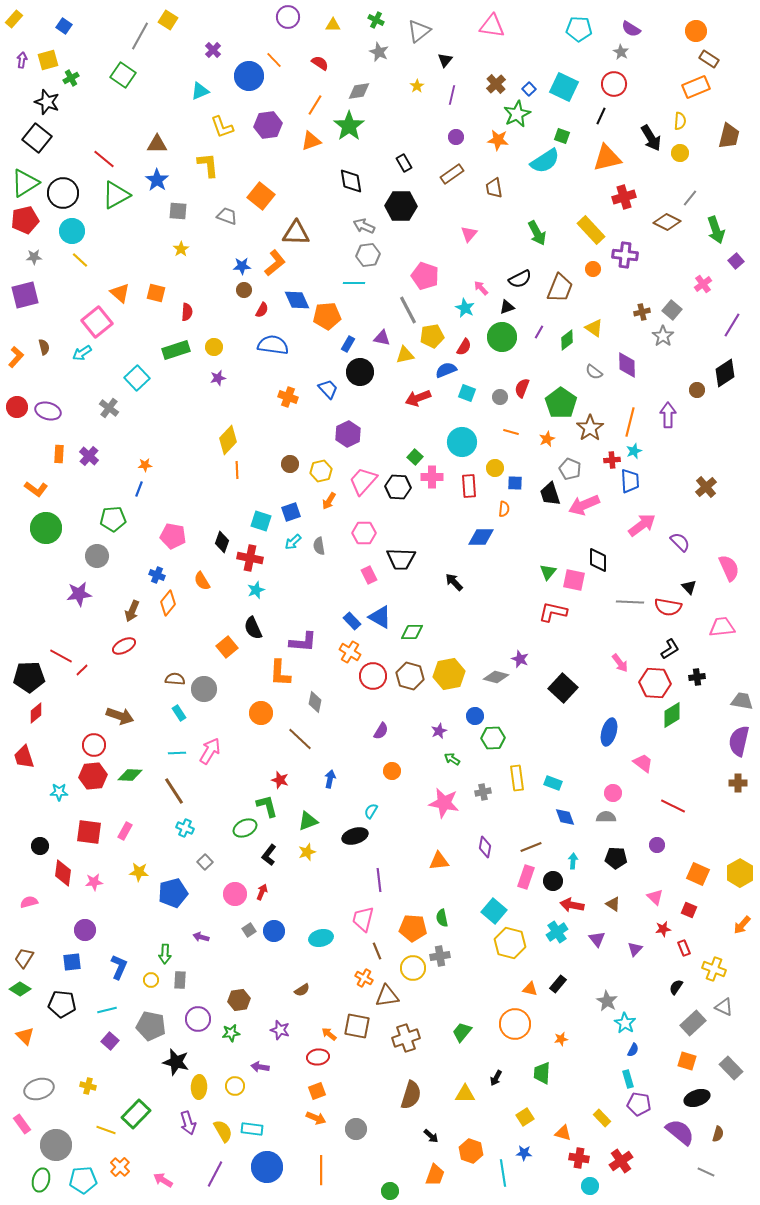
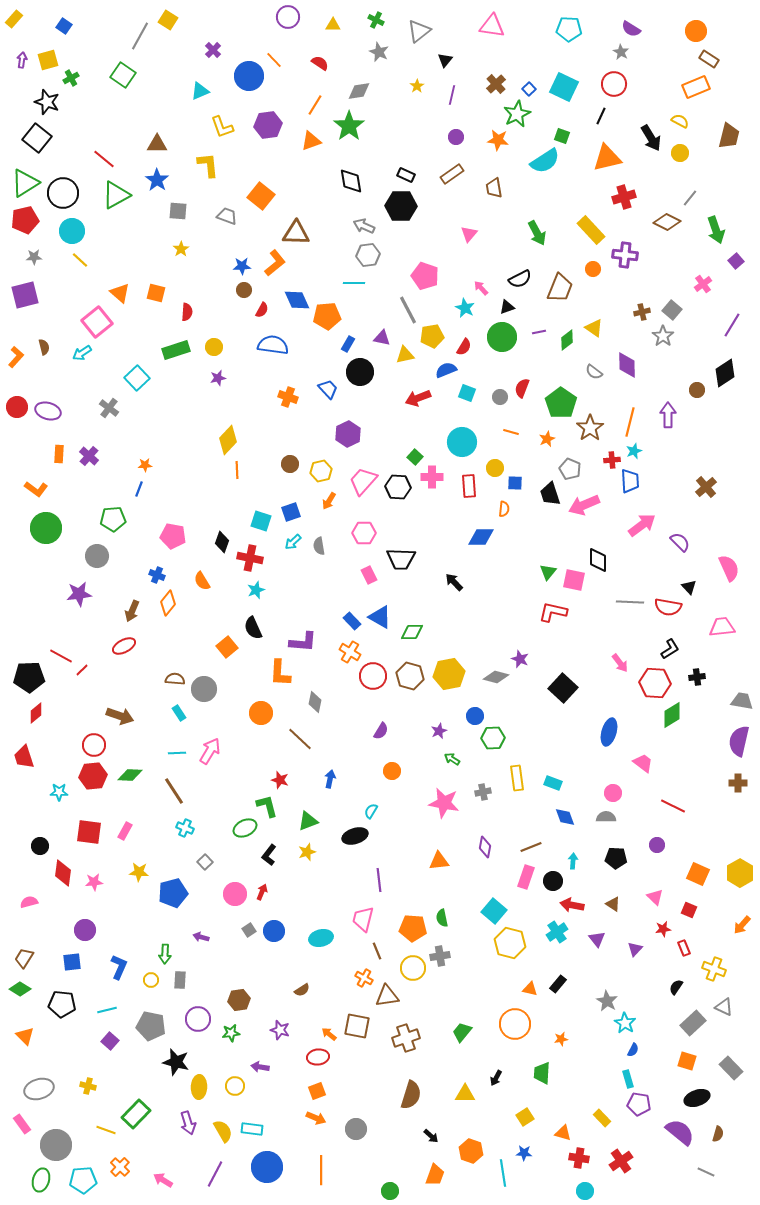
cyan pentagon at (579, 29): moved 10 px left
yellow semicircle at (680, 121): rotated 66 degrees counterclockwise
black rectangle at (404, 163): moved 2 px right, 12 px down; rotated 36 degrees counterclockwise
purple line at (539, 332): rotated 48 degrees clockwise
cyan circle at (590, 1186): moved 5 px left, 5 px down
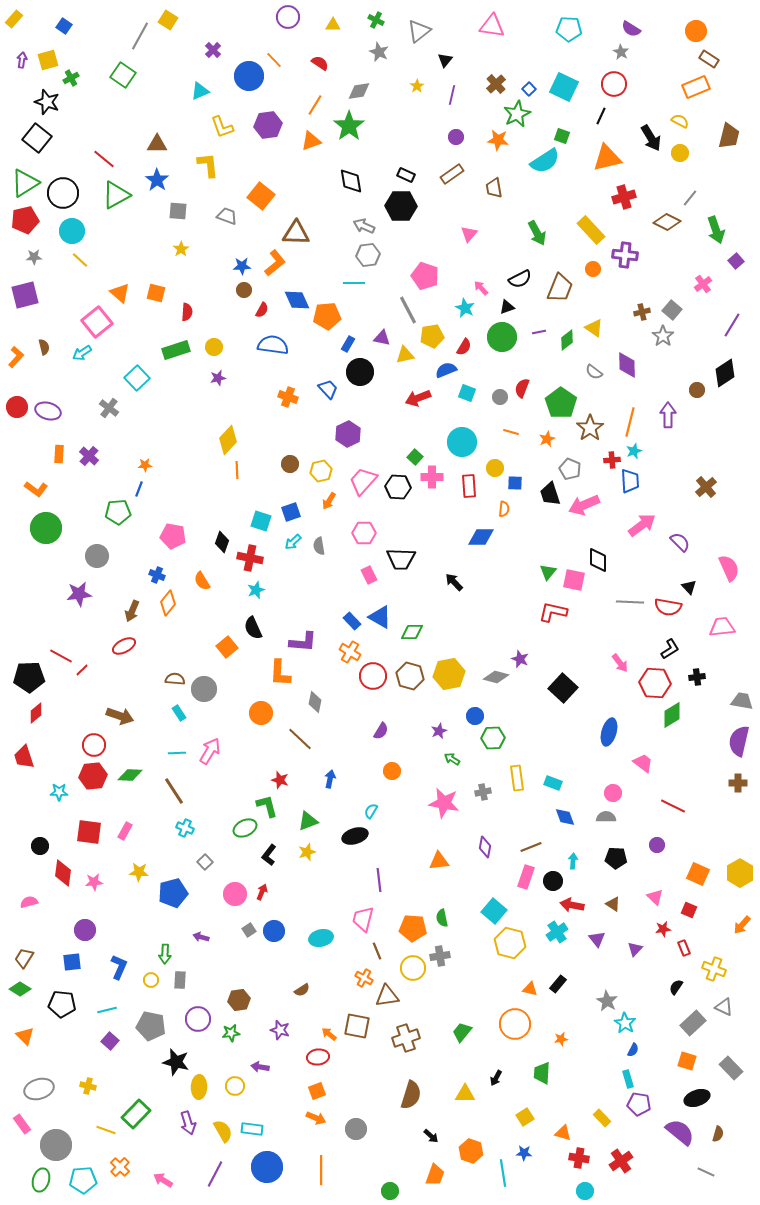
green pentagon at (113, 519): moved 5 px right, 7 px up
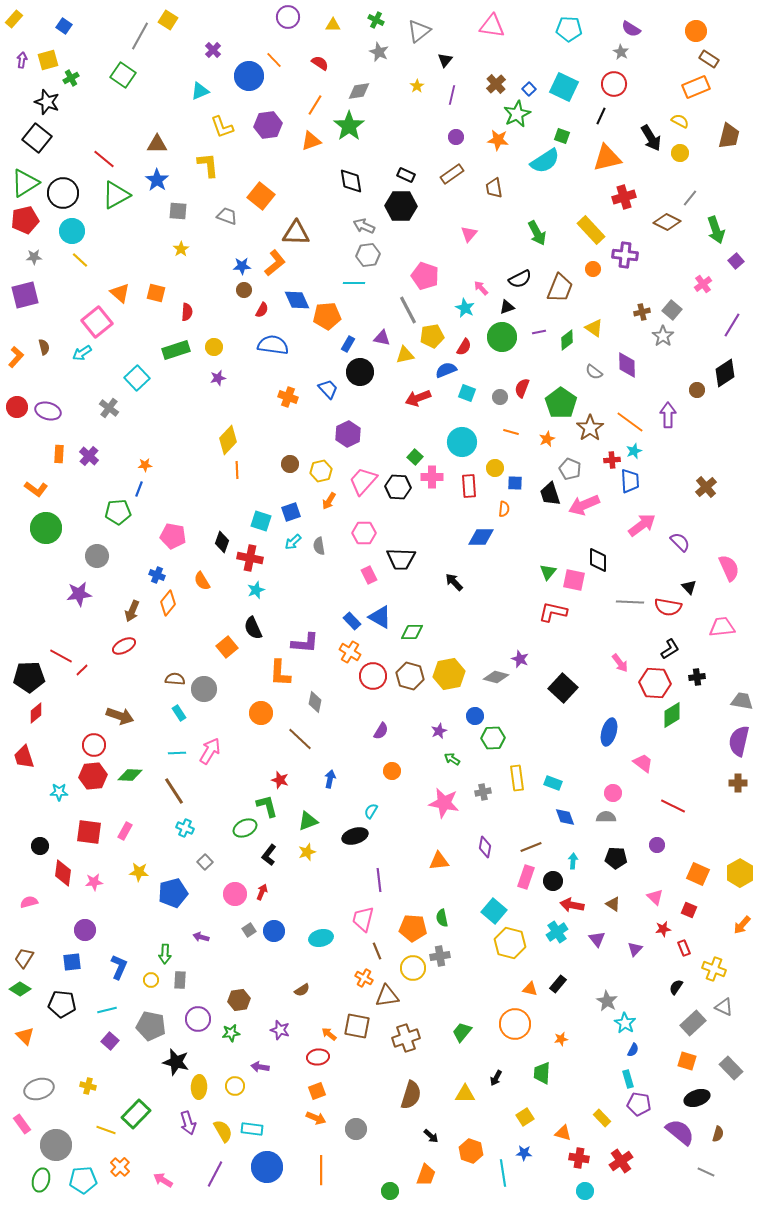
orange line at (630, 422): rotated 68 degrees counterclockwise
purple L-shape at (303, 642): moved 2 px right, 1 px down
orange trapezoid at (435, 1175): moved 9 px left
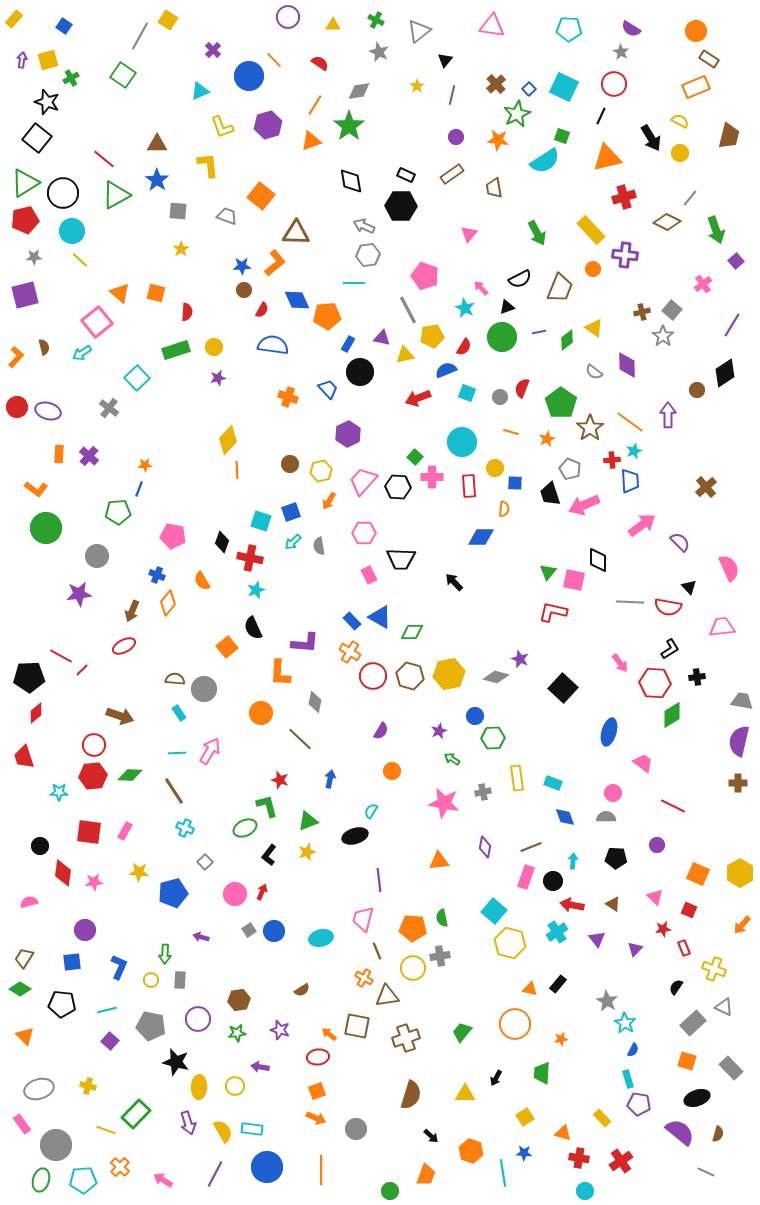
purple hexagon at (268, 125): rotated 8 degrees counterclockwise
green star at (231, 1033): moved 6 px right
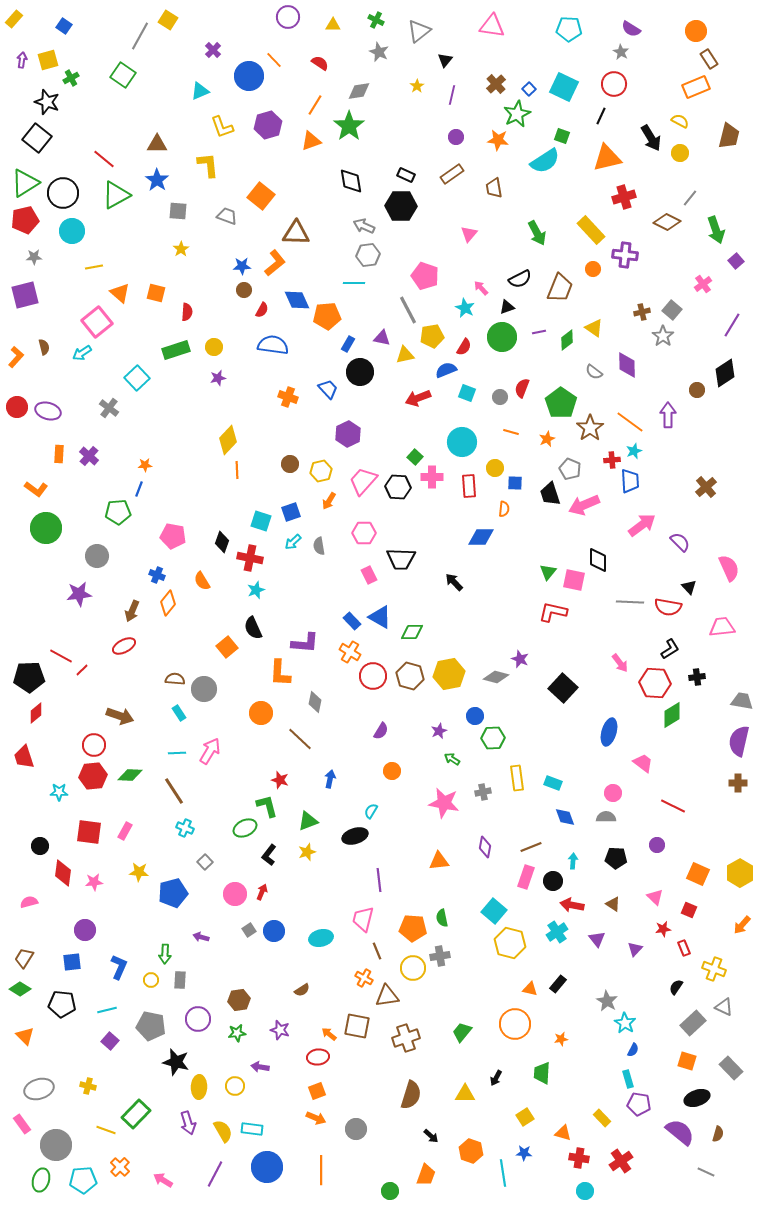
brown rectangle at (709, 59): rotated 24 degrees clockwise
yellow line at (80, 260): moved 14 px right, 7 px down; rotated 54 degrees counterclockwise
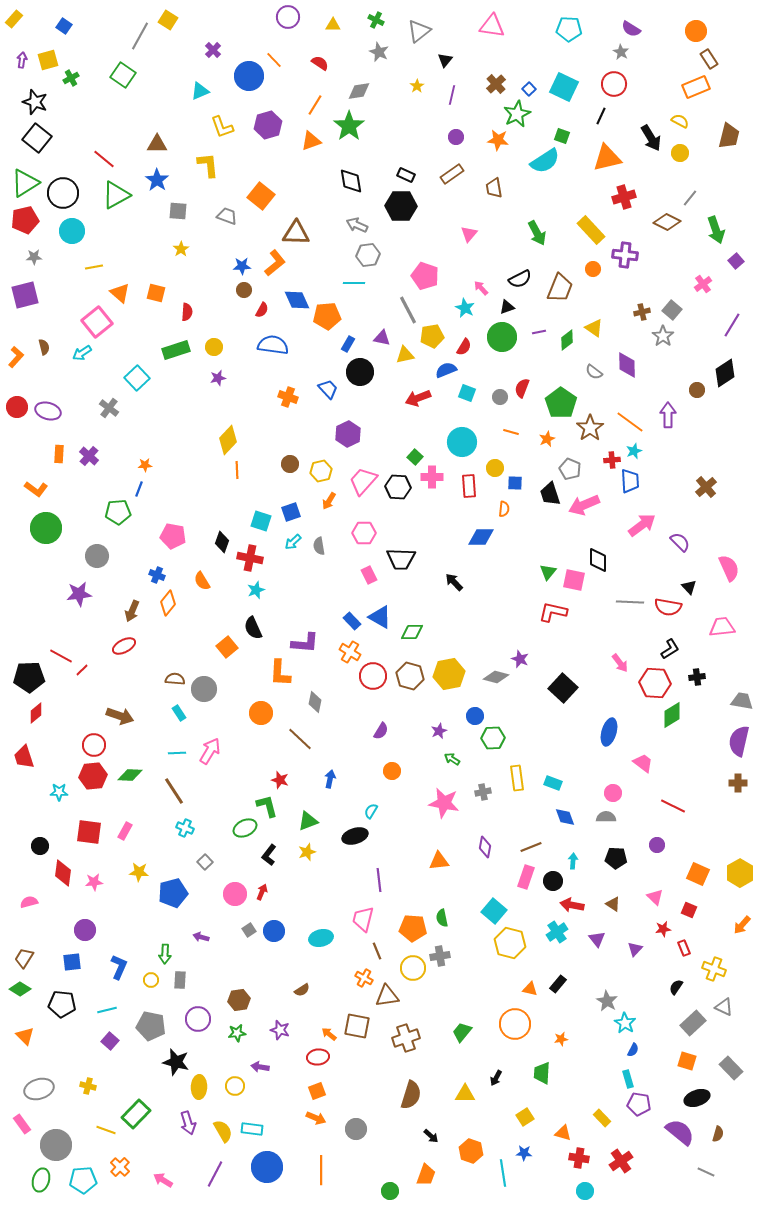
black star at (47, 102): moved 12 px left
gray arrow at (364, 226): moved 7 px left, 1 px up
